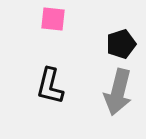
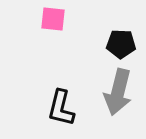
black pentagon: rotated 20 degrees clockwise
black L-shape: moved 11 px right, 22 px down
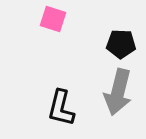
pink square: rotated 12 degrees clockwise
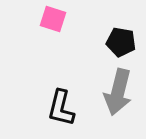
black pentagon: moved 2 px up; rotated 8 degrees clockwise
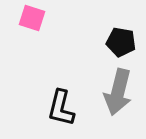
pink square: moved 21 px left, 1 px up
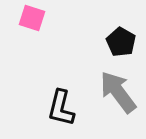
black pentagon: rotated 20 degrees clockwise
gray arrow: rotated 129 degrees clockwise
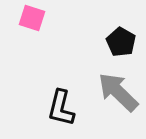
gray arrow: rotated 9 degrees counterclockwise
